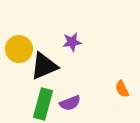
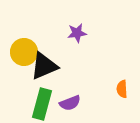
purple star: moved 5 px right, 9 px up
yellow circle: moved 5 px right, 3 px down
orange semicircle: rotated 24 degrees clockwise
green rectangle: moved 1 px left
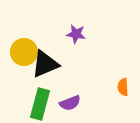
purple star: moved 1 px left, 1 px down; rotated 18 degrees clockwise
black triangle: moved 1 px right, 2 px up
orange semicircle: moved 1 px right, 2 px up
green rectangle: moved 2 px left
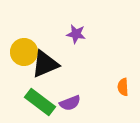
green rectangle: moved 2 px up; rotated 68 degrees counterclockwise
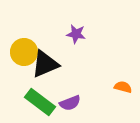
orange semicircle: rotated 108 degrees clockwise
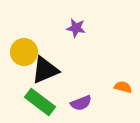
purple star: moved 6 px up
black triangle: moved 6 px down
purple semicircle: moved 11 px right
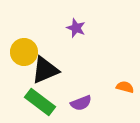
purple star: rotated 12 degrees clockwise
orange semicircle: moved 2 px right
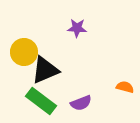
purple star: moved 1 px right; rotated 18 degrees counterclockwise
green rectangle: moved 1 px right, 1 px up
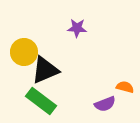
purple semicircle: moved 24 px right, 1 px down
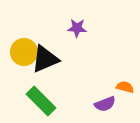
black triangle: moved 11 px up
green rectangle: rotated 8 degrees clockwise
